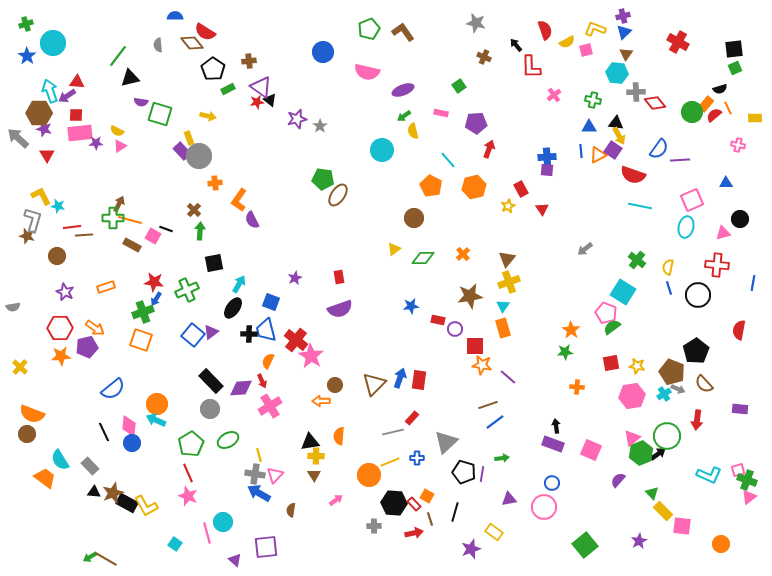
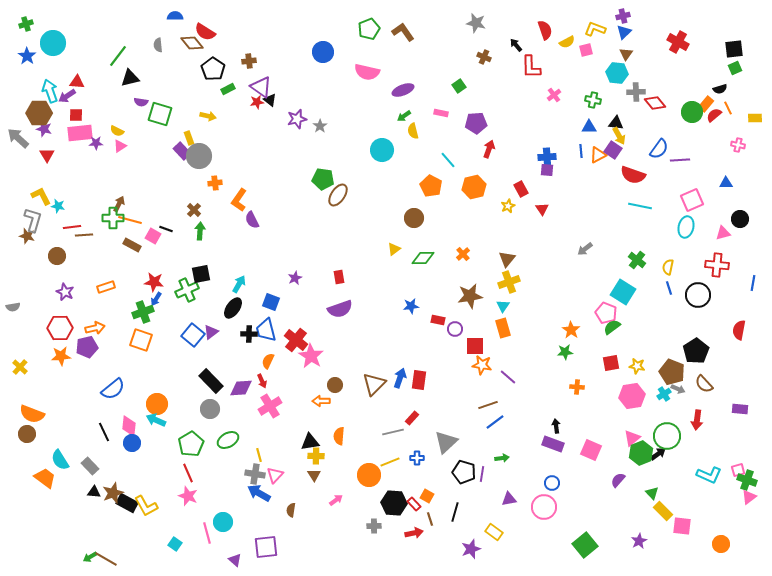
black square at (214, 263): moved 13 px left, 11 px down
orange arrow at (95, 328): rotated 48 degrees counterclockwise
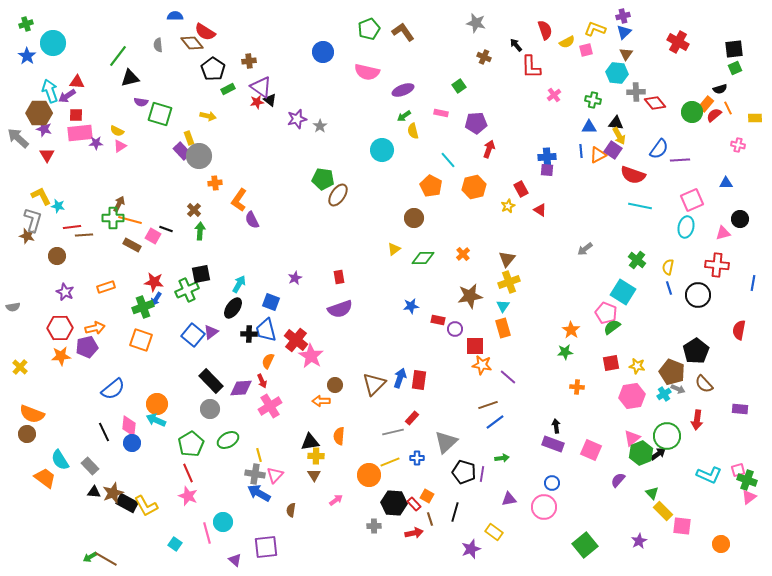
red triangle at (542, 209): moved 2 px left, 1 px down; rotated 24 degrees counterclockwise
green cross at (143, 312): moved 5 px up
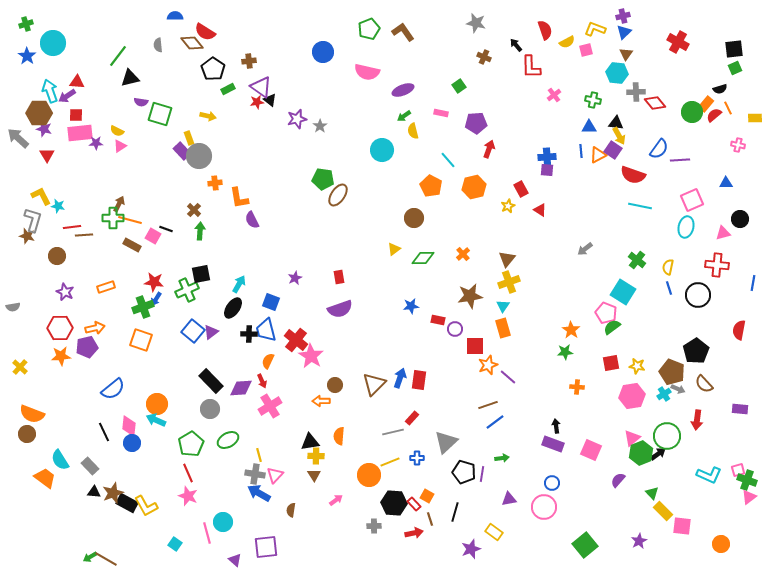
orange L-shape at (239, 200): moved 2 px up; rotated 45 degrees counterclockwise
blue square at (193, 335): moved 4 px up
orange star at (482, 365): moved 6 px right; rotated 30 degrees counterclockwise
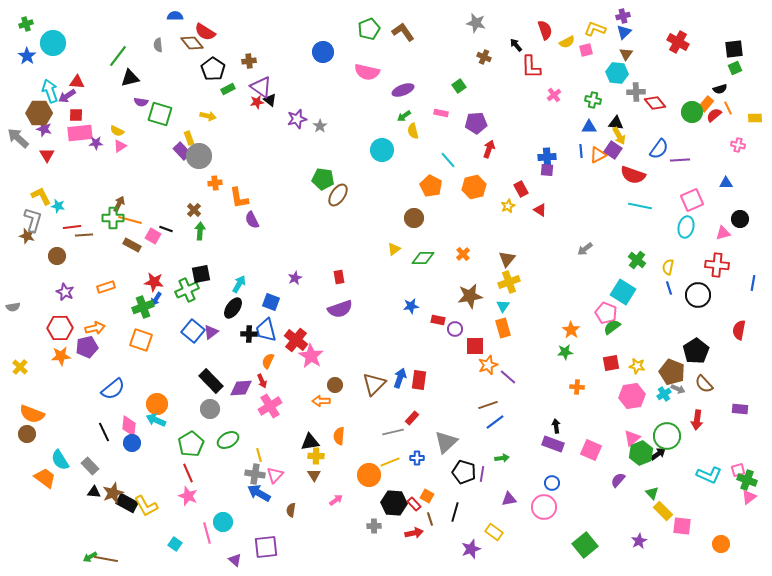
brown line at (106, 559): rotated 20 degrees counterclockwise
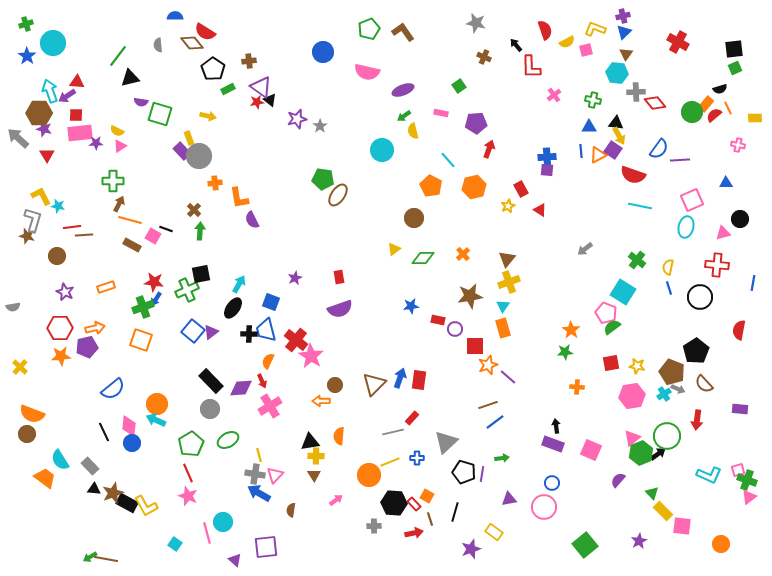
green cross at (113, 218): moved 37 px up
black circle at (698, 295): moved 2 px right, 2 px down
black triangle at (94, 492): moved 3 px up
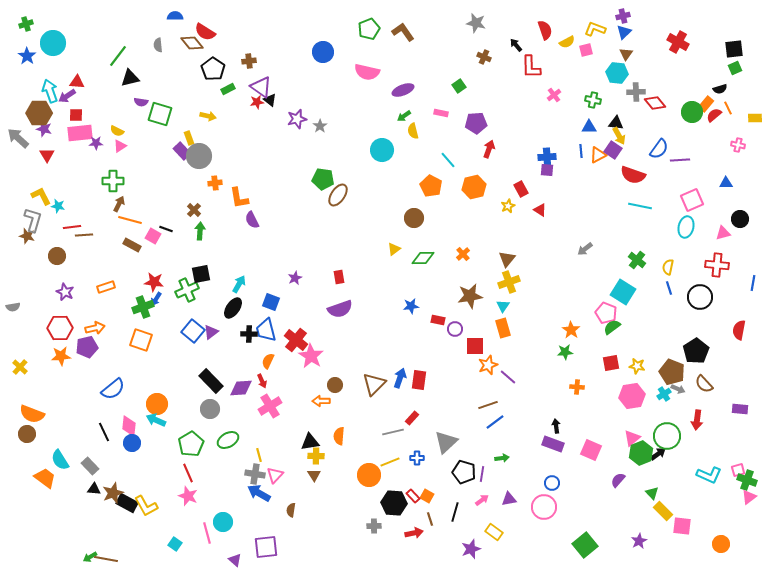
pink arrow at (336, 500): moved 146 px right
red rectangle at (414, 504): moved 1 px left, 8 px up
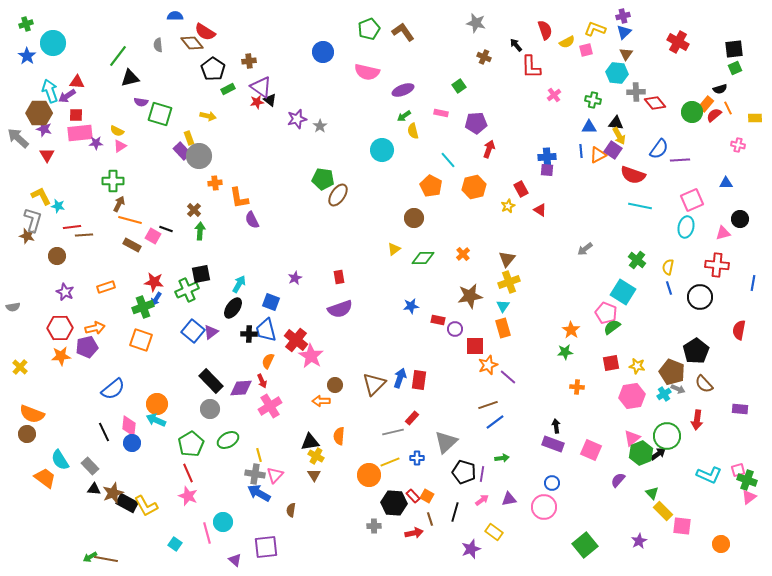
yellow cross at (316, 456): rotated 28 degrees clockwise
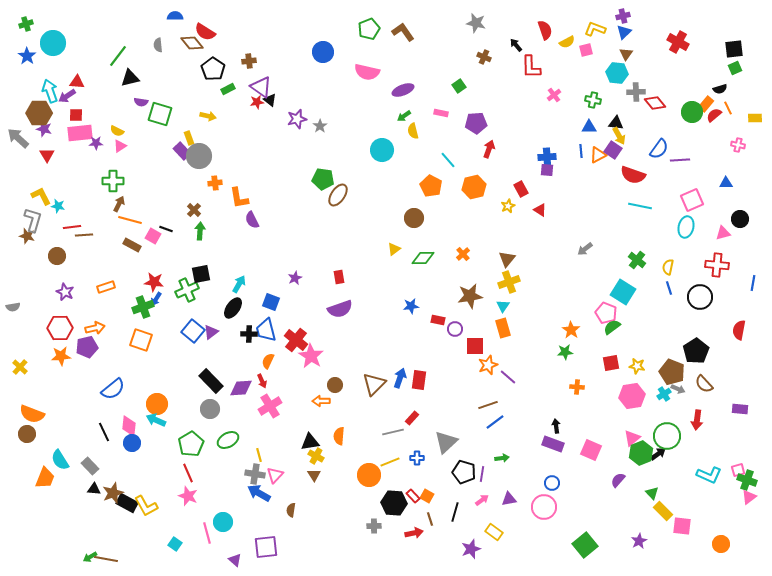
orange trapezoid at (45, 478): rotated 75 degrees clockwise
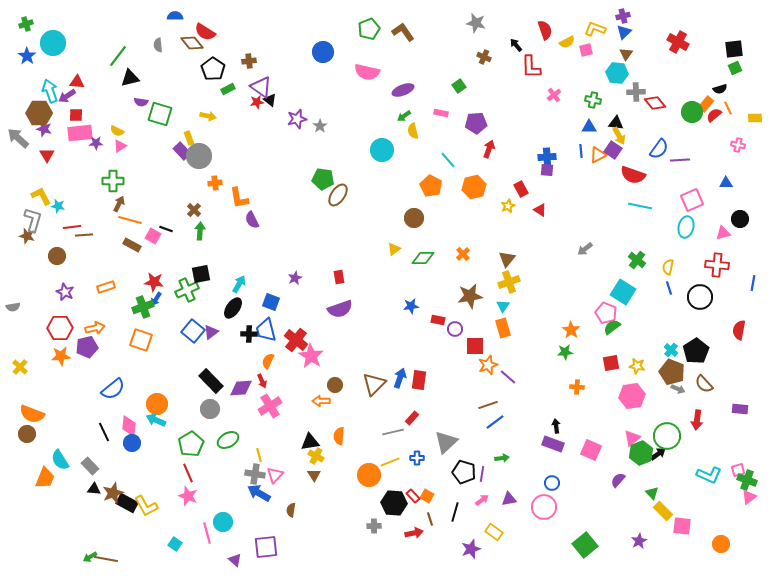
cyan cross at (664, 394): moved 7 px right, 44 px up; rotated 16 degrees counterclockwise
